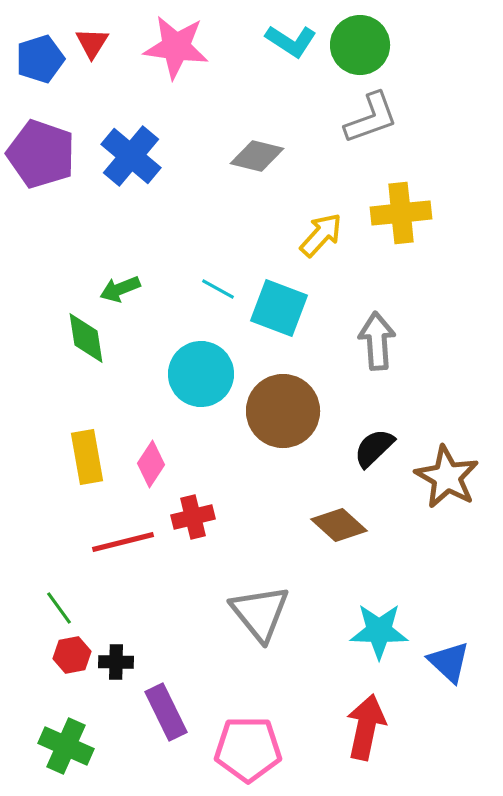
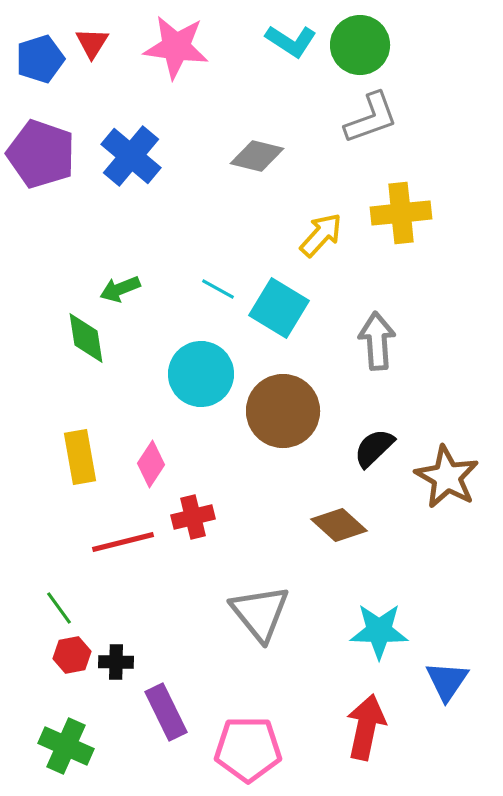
cyan square: rotated 10 degrees clockwise
yellow rectangle: moved 7 px left
blue triangle: moved 2 px left, 19 px down; rotated 21 degrees clockwise
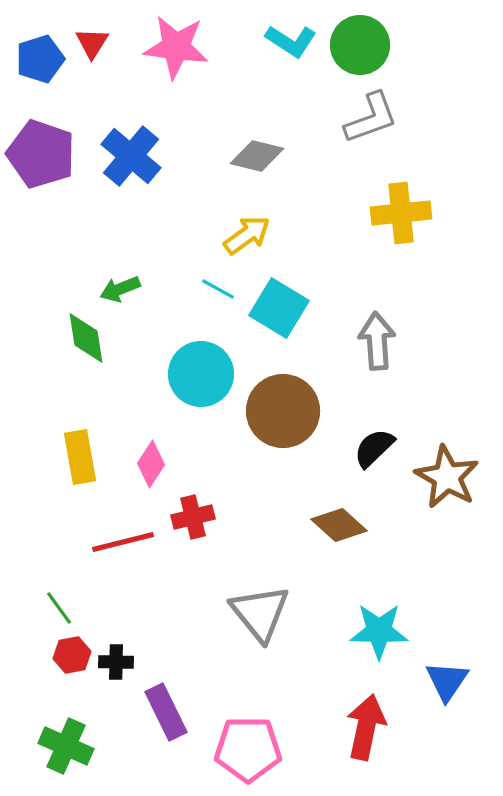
yellow arrow: moved 74 px left; rotated 12 degrees clockwise
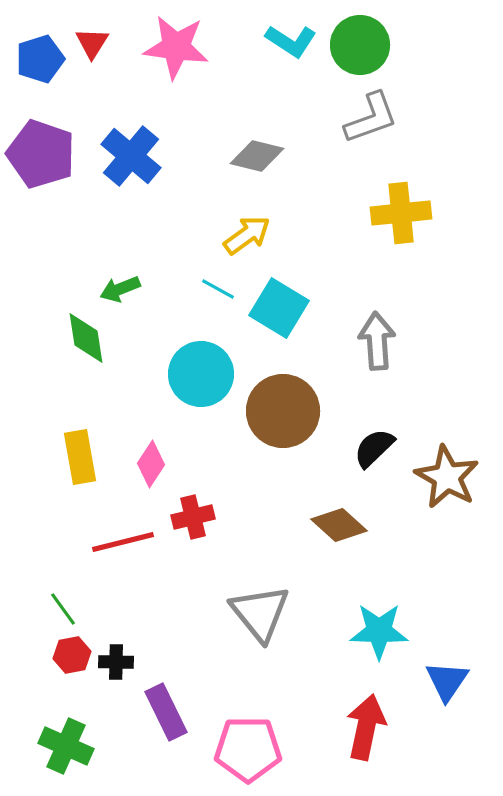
green line: moved 4 px right, 1 px down
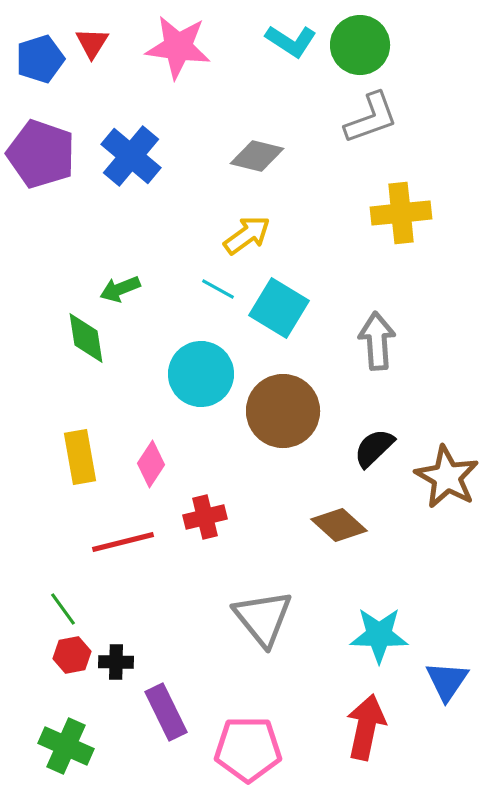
pink star: moved 2 px right
red cross: moved 12 px right
gray triangle: moved 3 px right, 5 px down
cyan star: moved 4 px down
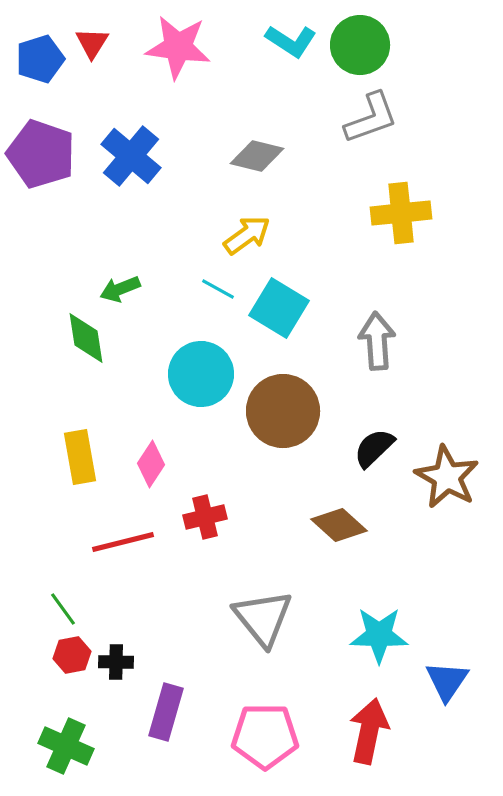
purple rectangle: rotated 42 degrees clockwise
red arrow: moved 3 px right, 4 px down
pink pentagon: moved 17 px right, 13 px up
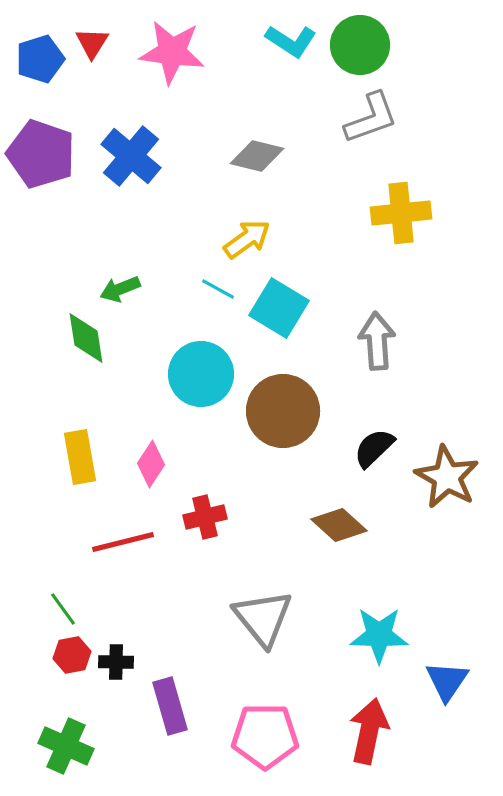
pink star: moved 6 px left, 5 px down
yellow arrow: moved 4 px down
purple rectangle: moved 4 px right, 6 px up; rotated 32 degrees counterclockwise
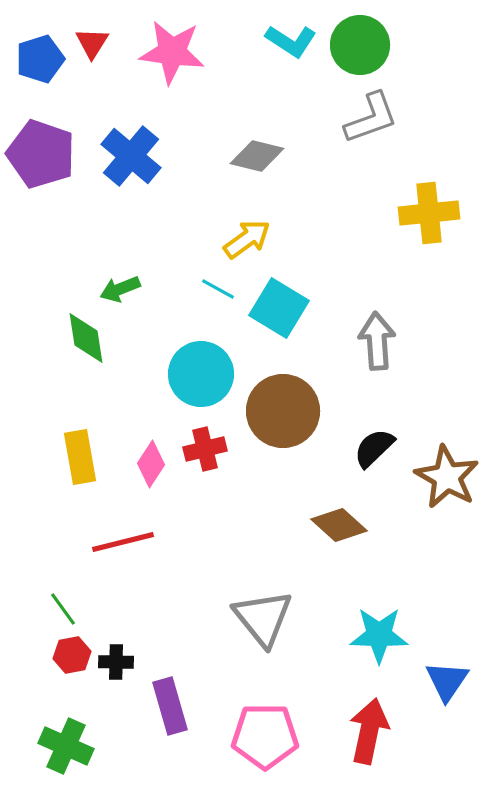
yellow cross: moved 28 px right
red cross: moved 68 px up
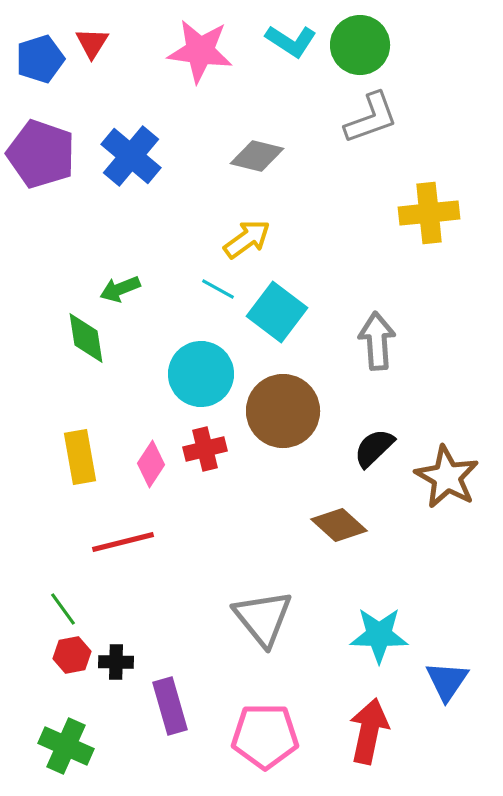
pink star: moved 28 px right, 1 px up
cyan square: moved 2 px left, 4 px down; rotated 6 degrees clockwise
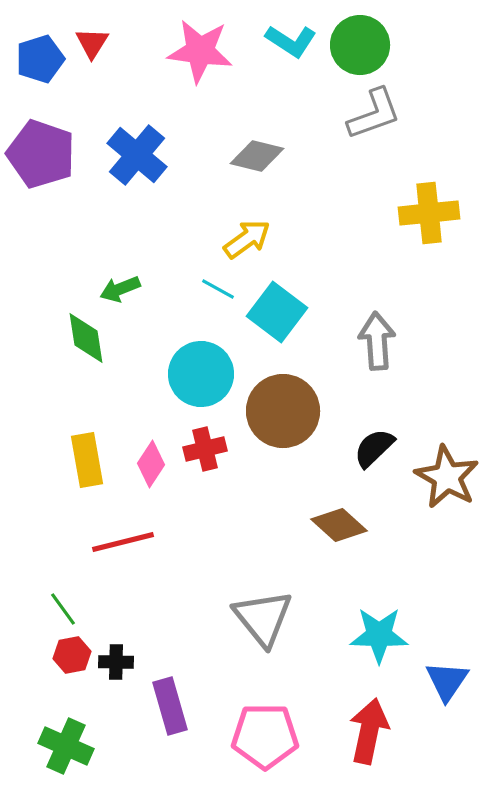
gray L-shape: moved 3 px right, 4 px up
blue cross: moved 6 px right, 1 px up
yellow rectangle: moved 7 px right, 3 px down
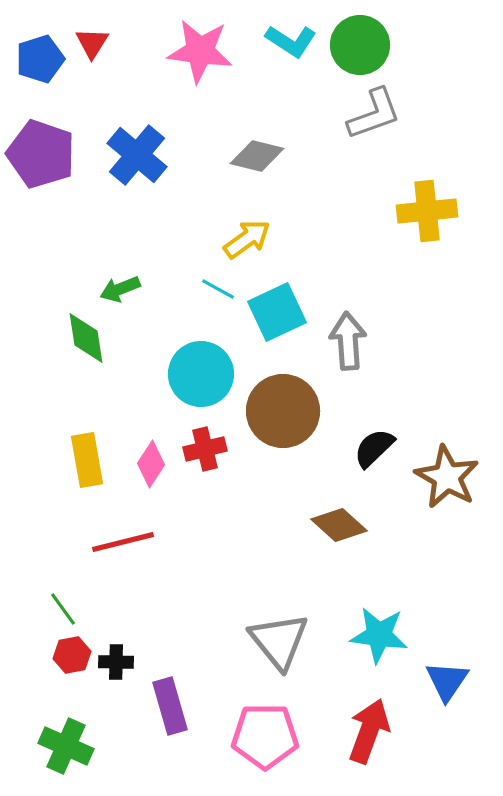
yellow cross: moved 2 px left, 2 px up
cyan square: rotated 28 degrees clockwise
gray arrow: moved 29 px left
gray triangle: moved 16 px right, 23 px down
cyan star: rotated 6 degrees clockwise
red arrow: rotated 8 degrees clockwise
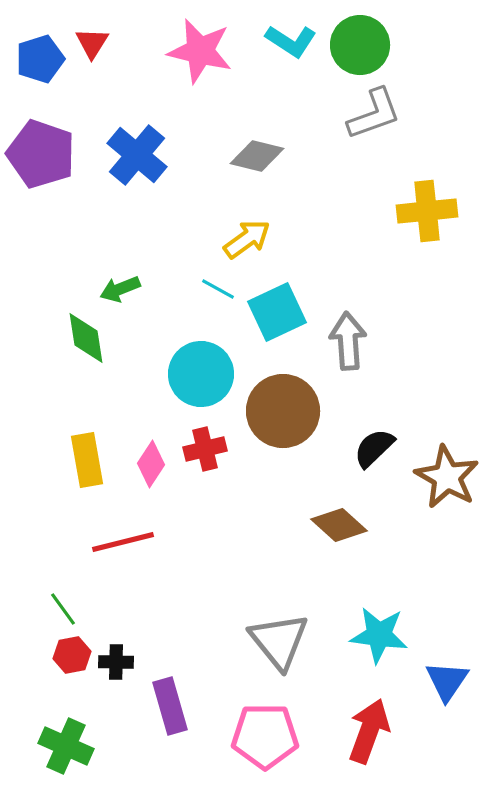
pink star: rotated 6 degrees clockwise
